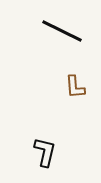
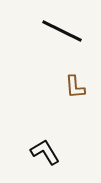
black L-shape: rotated 44 degrees counterclockwise
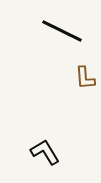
brown L-shape: moved 10 px right, 9 px up
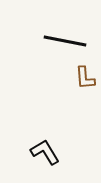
black line: moved 3 px right, 10 px down; rotated 15 degrees counterclockwise
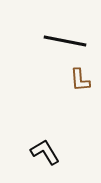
brown L-shape: moved 5 px left, 2 px down
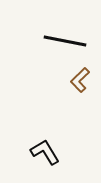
brown L-shape: rotated 50 degrees clockwise
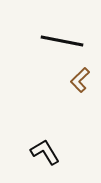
black line: moved 3 px left
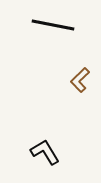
black line: moved 9 px left, 16 px up
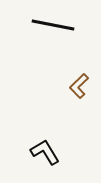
brown L-shape: moved 1 px left, 6 px down
